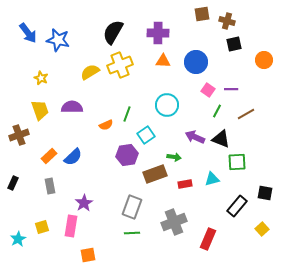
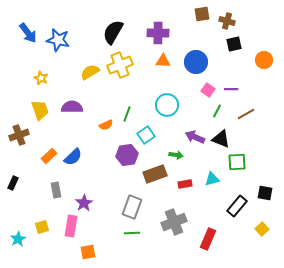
green arrow at (174, 157): moved 2 px right, 2 px up
gray rectangle at (50, 186): moved 6 px right, 4 px down
orange square at (88, 255): moved 3 px up
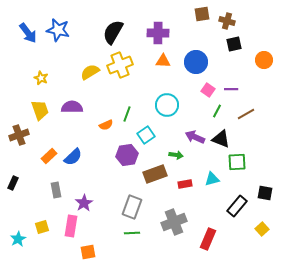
blue star at (58, 40): moved 10 px up
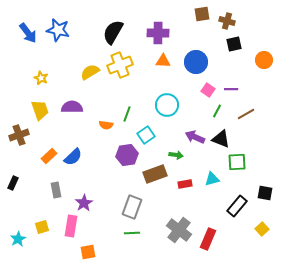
orange semicircle at (106, 125): rotated 32 degrees clockwise
gray cross at (174, 222): moved 5 px right, 8 px down; rotated 30 degrees counterclockwise
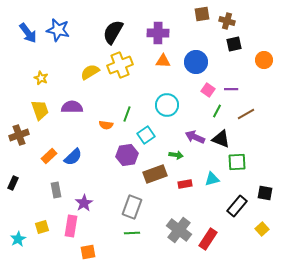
red rectangle at (208, 239): rotated 10 degrees clockwise
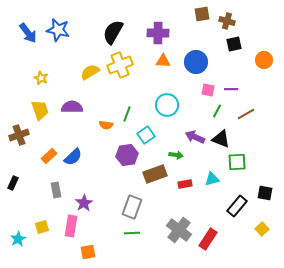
pink square at (208, 90): rotated 24 degrees counterclockwise
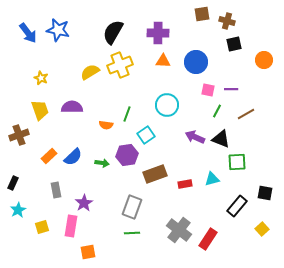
green arrow at (176, 155): moved 74 px left, 8 px down
cyan star at (18, 239): moved 29 px up
